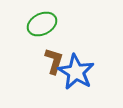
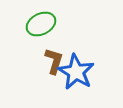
green ellipse: moved 1 px left
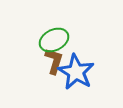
green ellipse: moved 13 px right, 16 px down
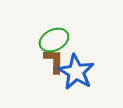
brown L-shape: rotated 16 degrees counterclockwise
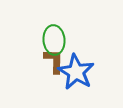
green ellipse: rotated 68 degrees counterclockwise
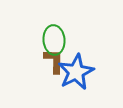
blue star: rotated 15 degrees clockwise
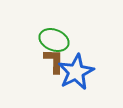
green ellipse: rotated 64 degrees counterclockwise
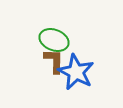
blue star: rotated 18 degrees counterclockwise
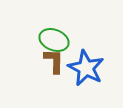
blue star: moved 10 px right, 4 px up
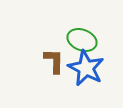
green ellipse: moved 28 px right
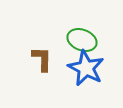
brown L-shape: moved 12 px left, 2 px up
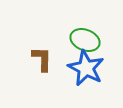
green ellipse: moved 3 px right
